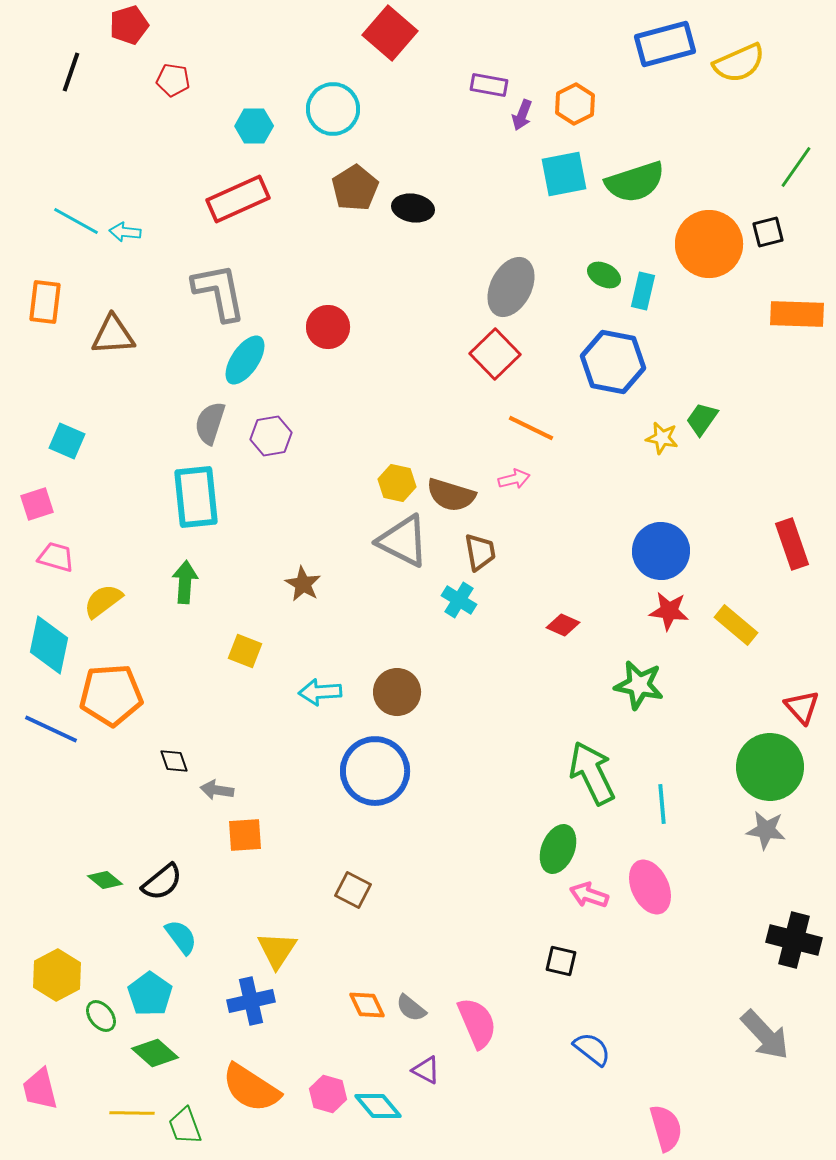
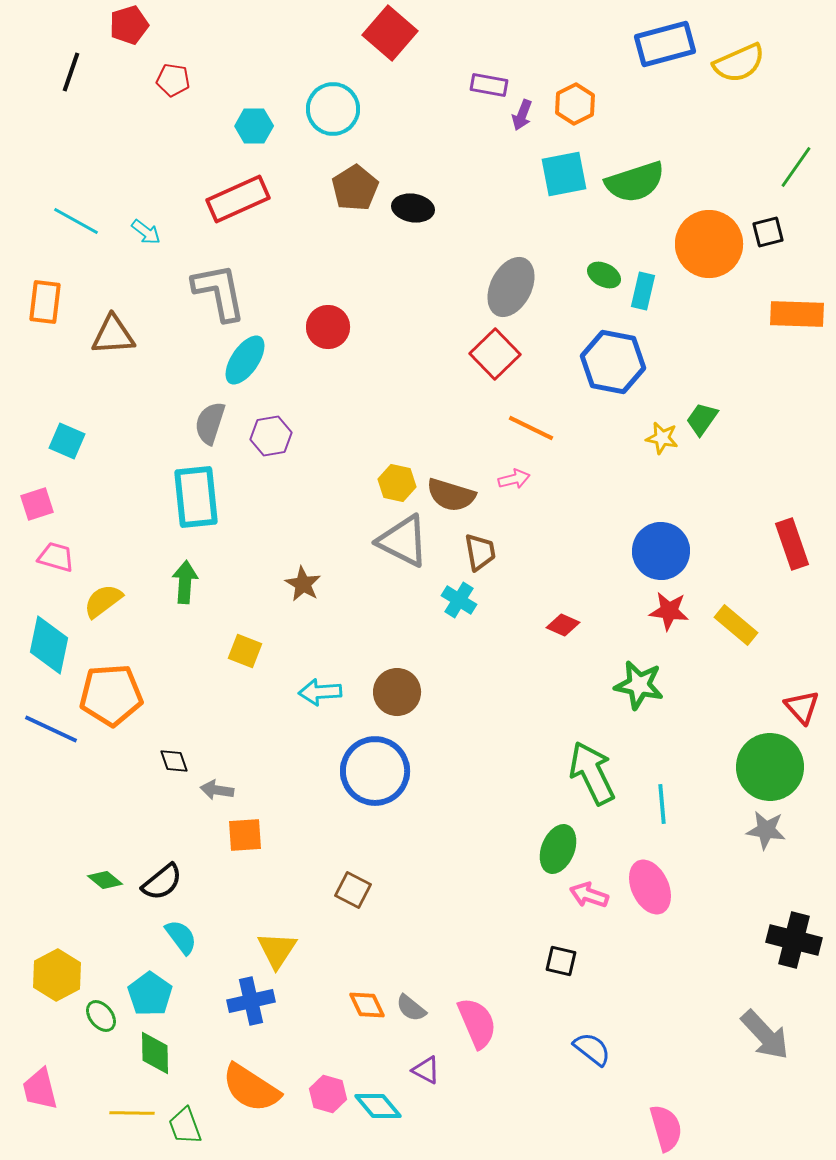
cyan arrow at (125, 232): moved 21 px right; rotated 148 degrees counterclockwise
green diamond at (155, 1053): rotated 48 degrees clockwise
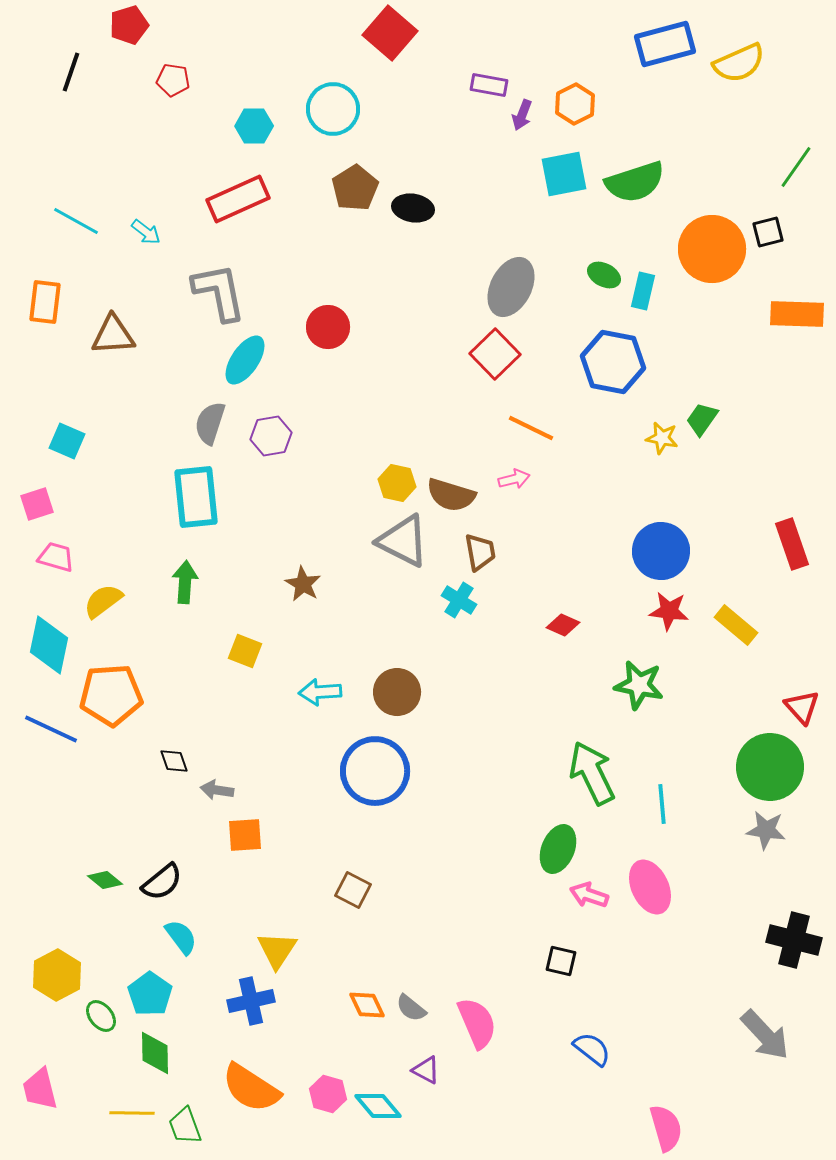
orange circle at (709, 244): moved 3 px right, 5 px down
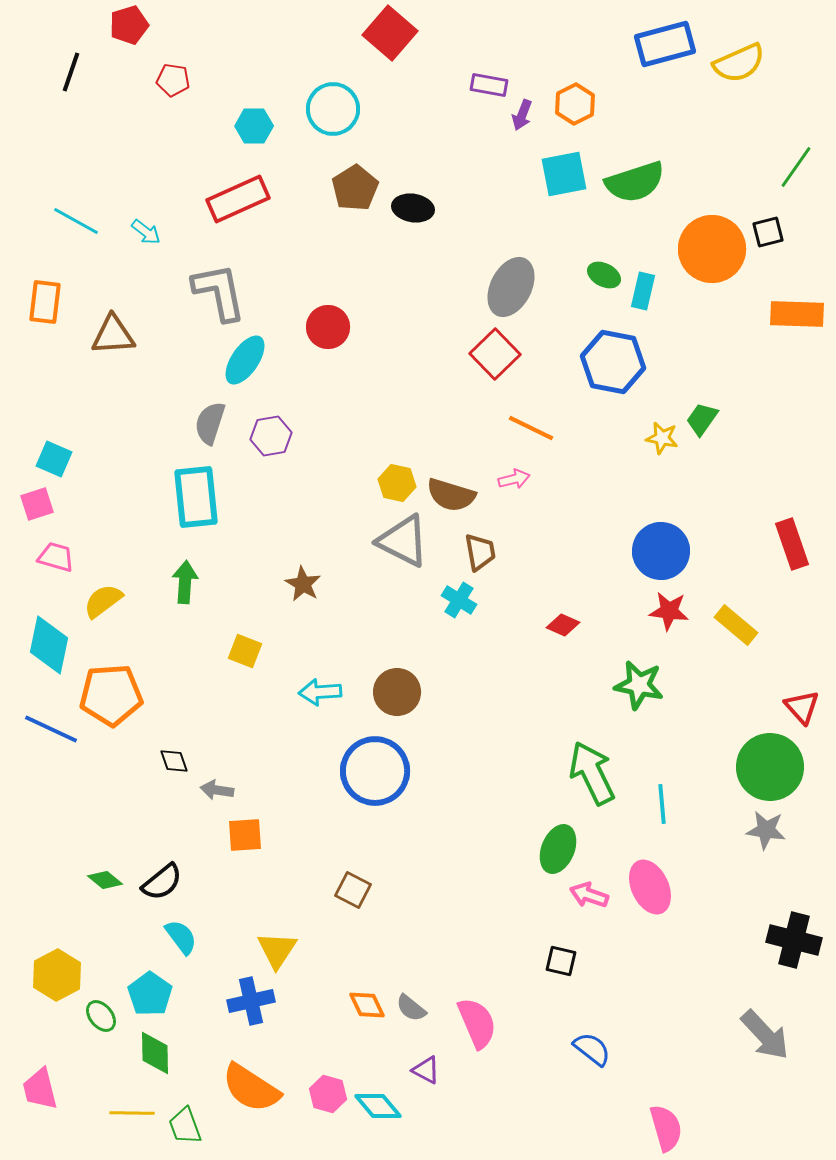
cyan square at (67, 441): moved 13 px left, 18 px down
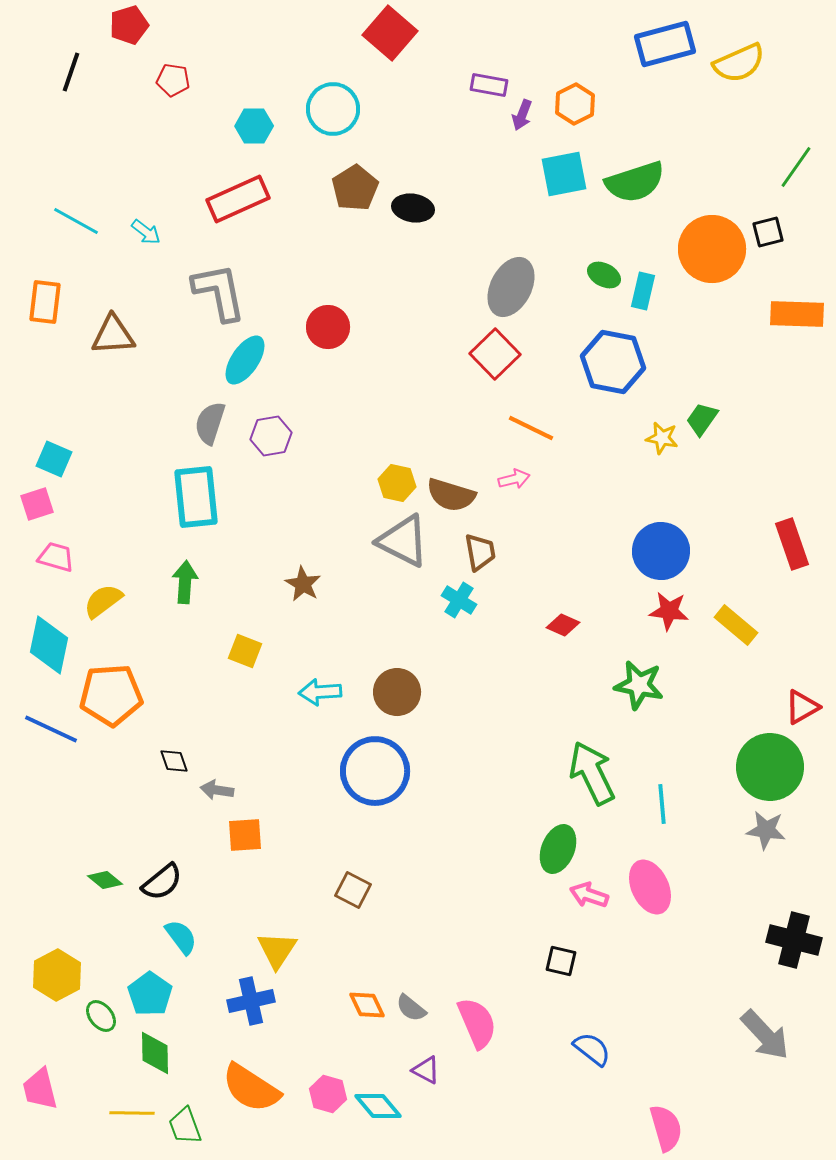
red triangle at (802, 707): rotated 42 degrees clockwise
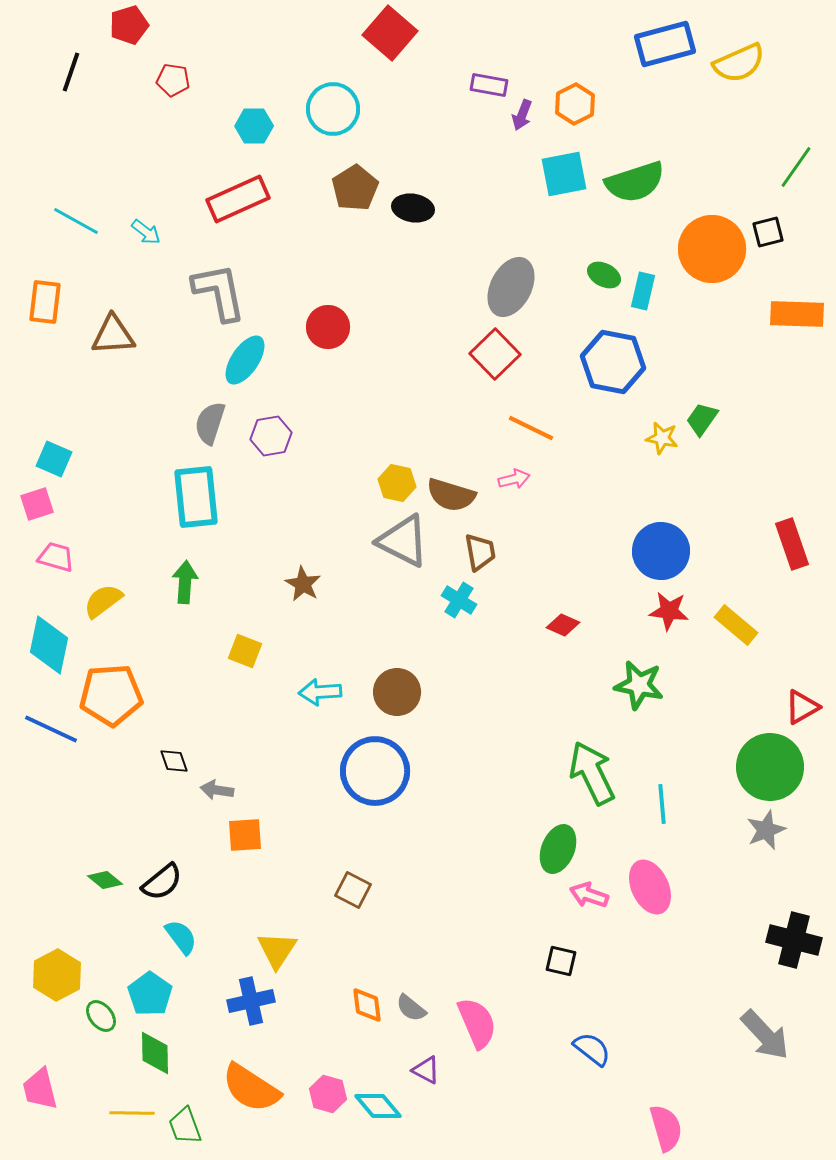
gray star at (766, 830): rotated 30 degrees counterclockwise
orange diamond at (367, 1005): rotated 18 degrees clockwise
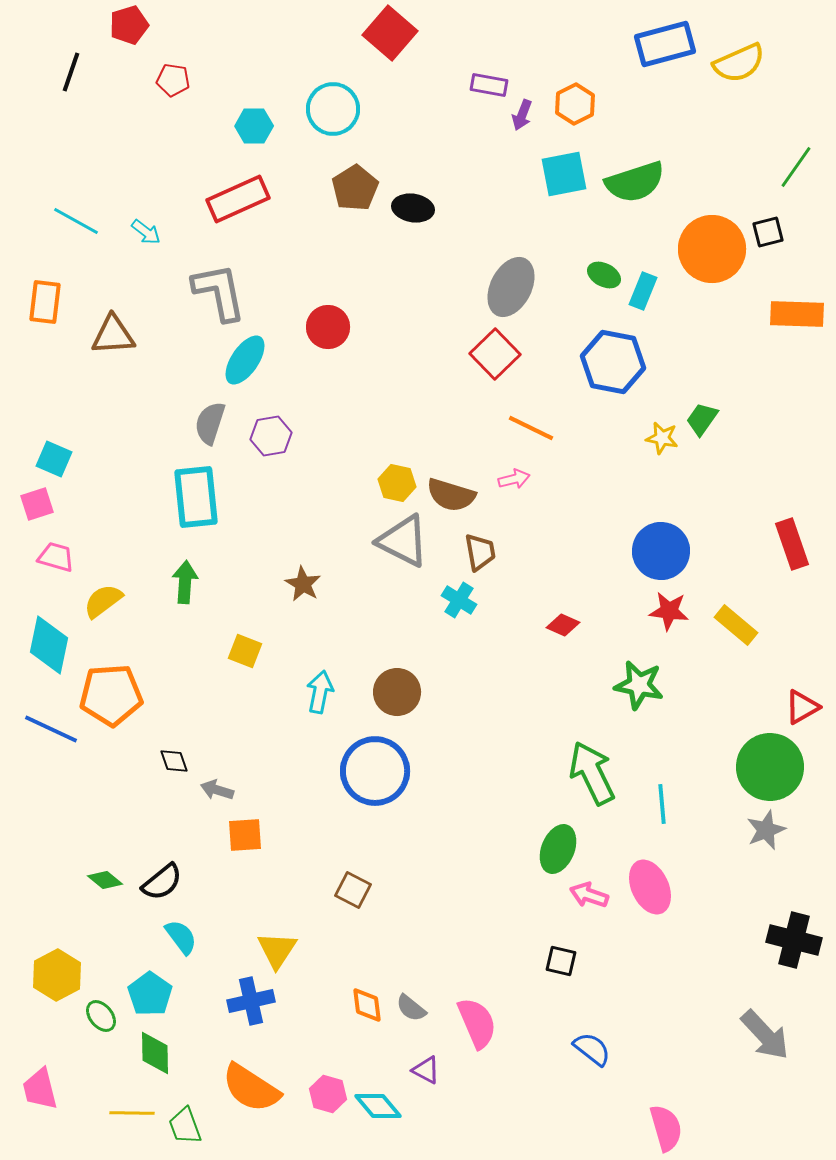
cyan rectangle at (643, 291): rotated 9 degrees clockwise
cyan arrow at (320, 692): rotated 105 degrees clockwise
gray arrow at (217, 790): rotated 8 degrees clockwise
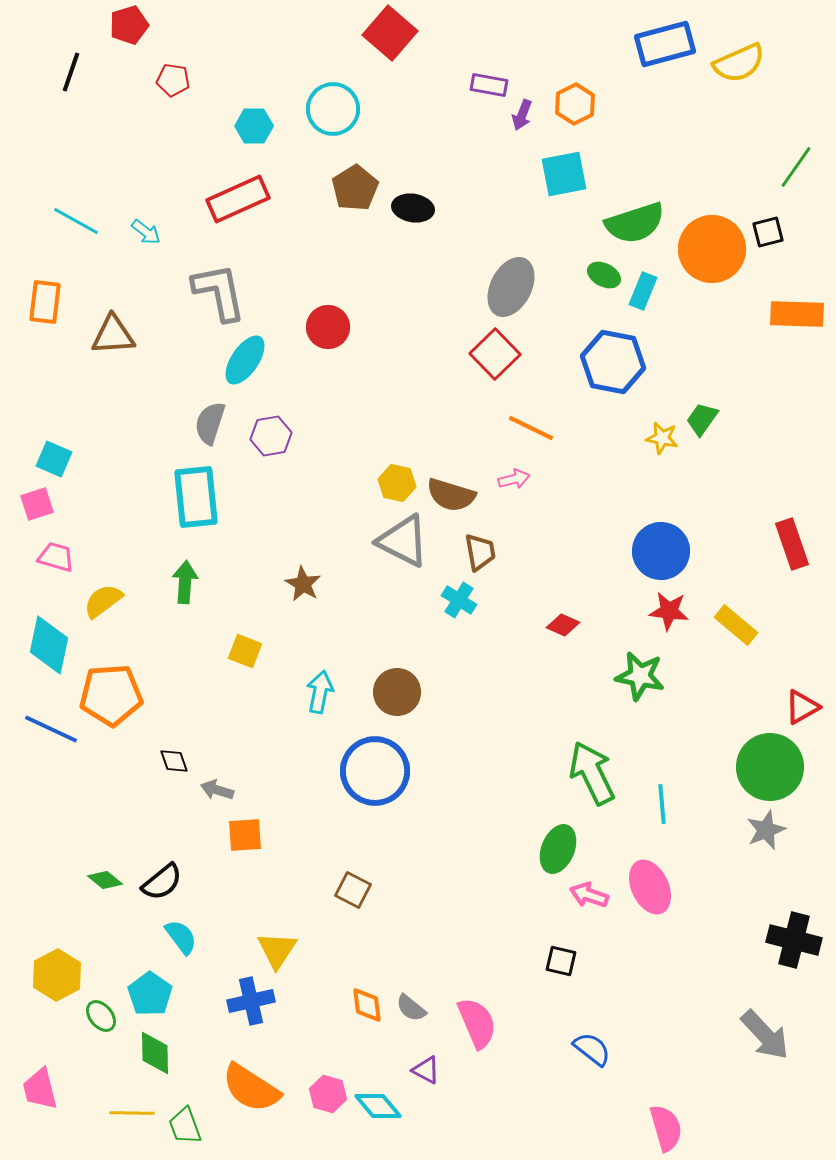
green semicircle at (635, 182): moved 41 px down
green star at (639, 685): moved 1 px right, 9 px up
